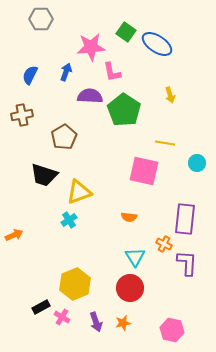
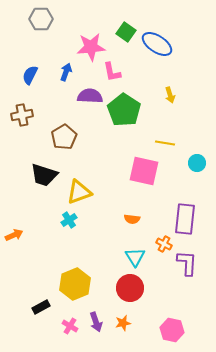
orange semicircle: moved 3 px right, 2 px down
pink cross: moved 8 px right, 9 px down
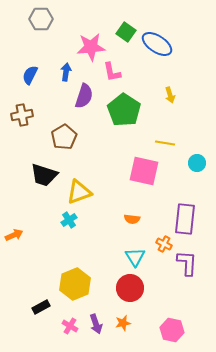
blue arrow: rotated 12 degrees counterclockwise
purple semicircle: moved 6 px left; rotated 105 degrees clockwise
purple arrow: moved 2 px down
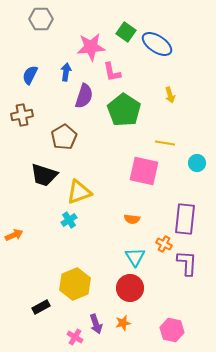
pink cross: moved 5 px right, 11 px down
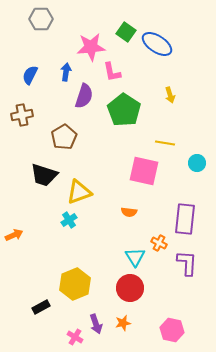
orange semicircle: moved 3 px left, 7 px up
orange cross: moved 5 px left, 1 px up
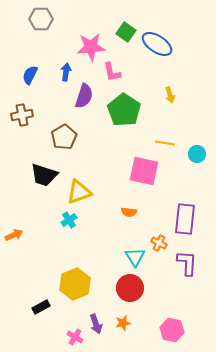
cyan circle: moved 9 px up
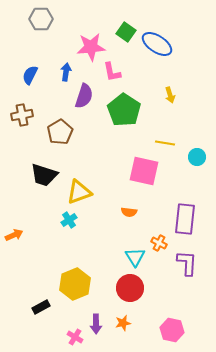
brown pentagon: moved 4 px left, 5 px up
cyan circle: moved 3 px down
purple arrow: rotated 18 degrees clockwise
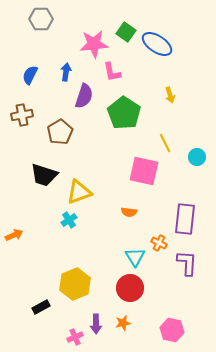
pink star: moved 3 px right, 3 px up
green pentagon: moved 3 px down
yellow line: rotated 54 degrees clockwise
pink cross: rotated 35 degrees clockwise
